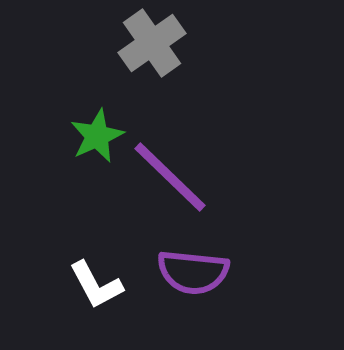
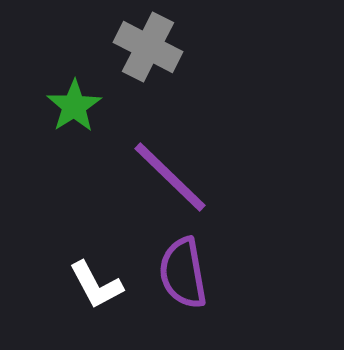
gray cross: moved 4 px left, 4 px down; rotated 28 degrees counterclockwise
green star: moved 23 px left, 30 px up; rotated 8 degrees counterclockwise
purple semicircle: moved 10 px left, 1 px down; rotated 74 degrees clockwise
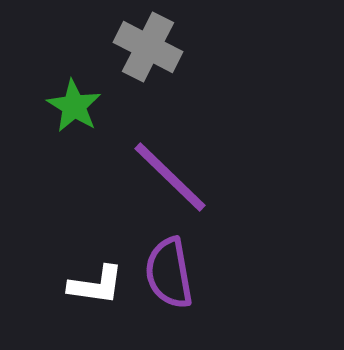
green star: rotated 8 degrees counterclockwise
purple semicircle: moved 14 px left
white L-shape: rotated 54 degrees counterclockwise
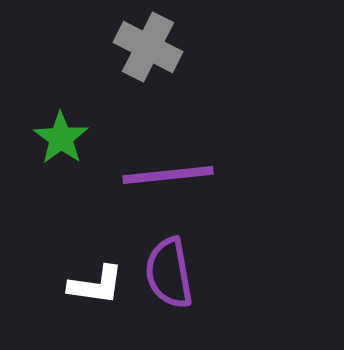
green star: moved 13 px left, 32 px down; rotated 4 degrees clockwise
purple line: moved 2 px left, 2 px up; rotated 50 degrees counterclockwise
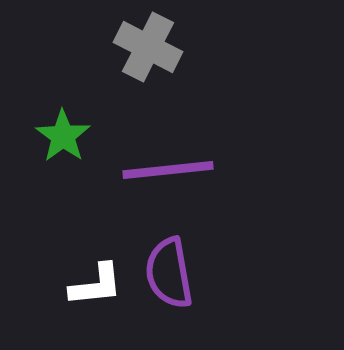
green star: moved 2 px right, 2 px up
purple line: moved 5 px up
white L-shape: rotated 14 degrees counterclockwise
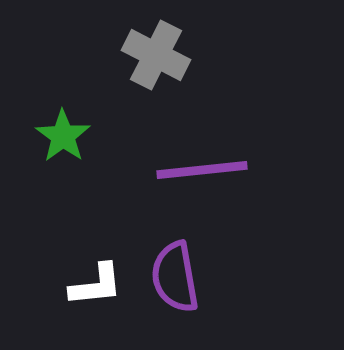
gray cross: moved 8 px right, 8 px down
purple line: moved 34 px right
purple semicircle: moved 6 px right, 4 px down
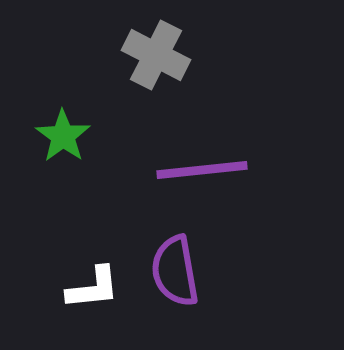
purple semicircle: moved 6 px up
white L-shape: moved 3 px left, 3 px down
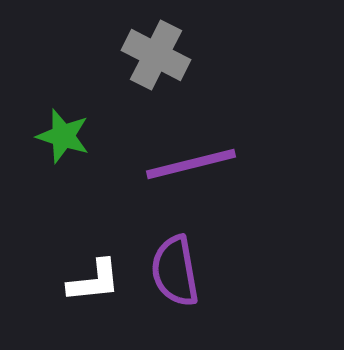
green star: rotated 18 degrees counterclockwise
purple line: moved 11 px left, 6 px up; rotated 8 degrees counterclockwise
white L-shape: moved 1 px right, 7 px up
